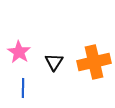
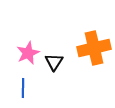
pink star: moved 9 px right, 1 px down; rotated 15 degrees clockwise
orange cross: moved 14 px up
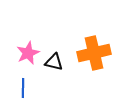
orange cross: moved 5 px down
black triangle: rotated 48 degrees counterclockwise
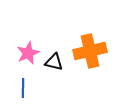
orange cross: moved 4 px left, 2 px up
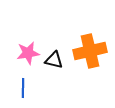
pink star: rotated 15 degrees clockwise
black triangle: moved 2 px up
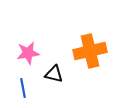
black triangle: moved 14 px down
blue line: rotated 12 degrees counterclockwise
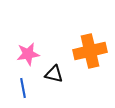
pink star: moved 1 px down
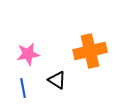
black triangle: moved 3 px right, 6 px down; rotated 18 degrees clockwise
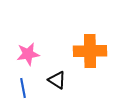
orange cross: rotated 12 degrees clockwise
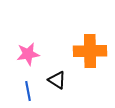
blue line: moved 5 px right, 3 px down
